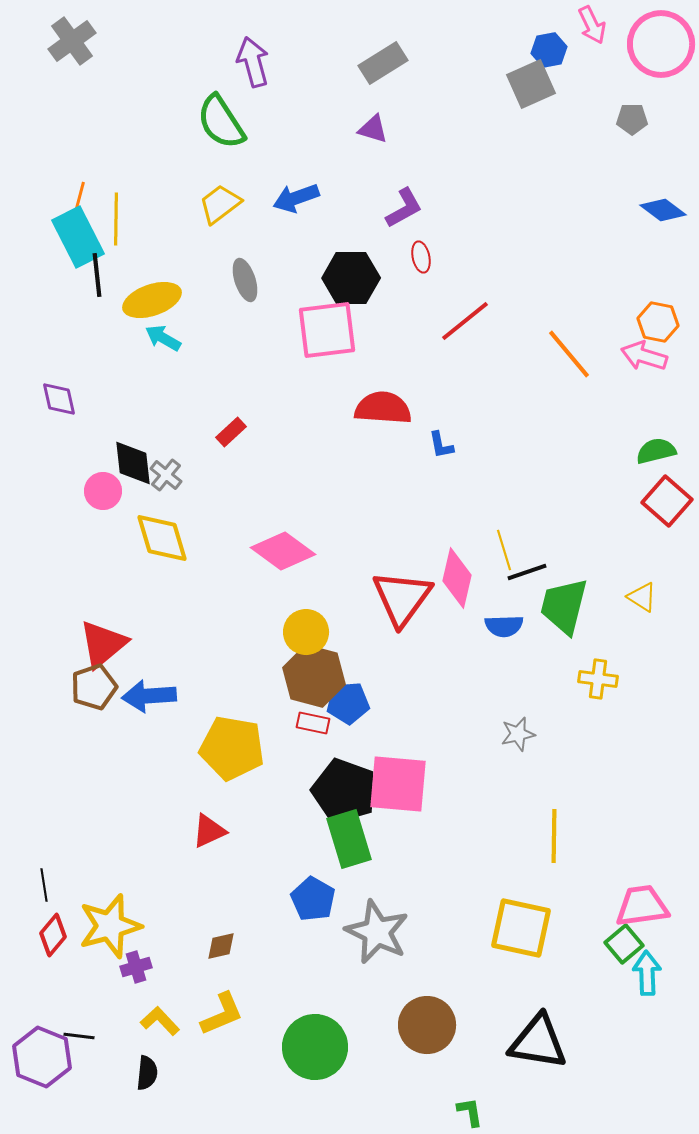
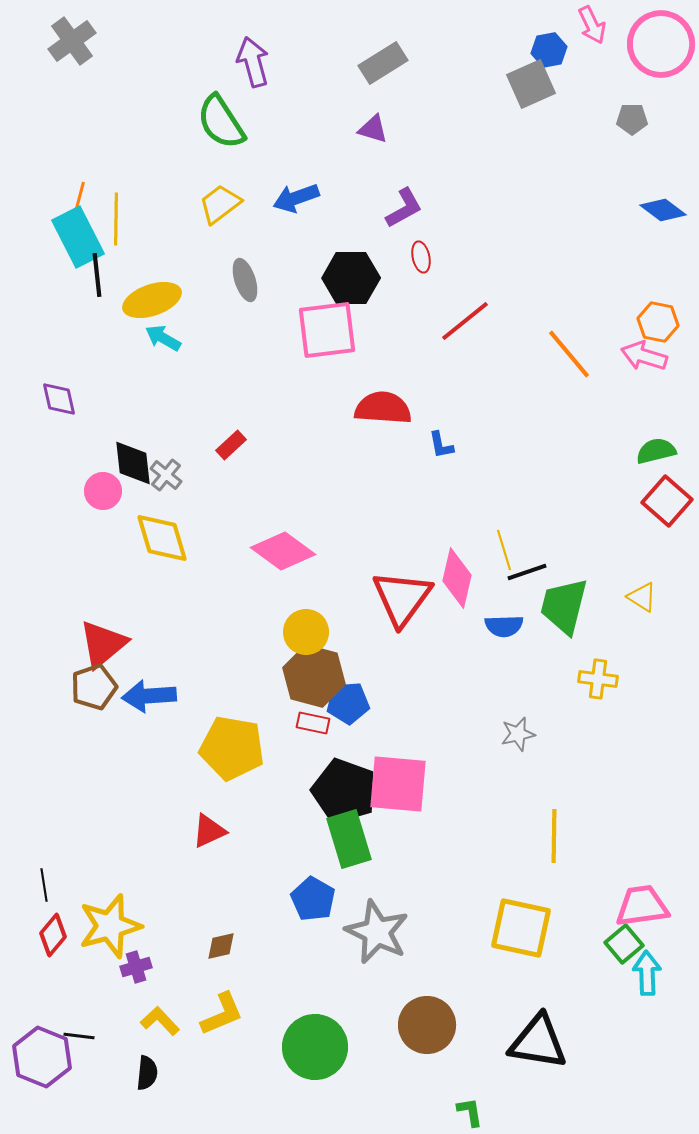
red rectangle at (231, 432): moved 13 px down
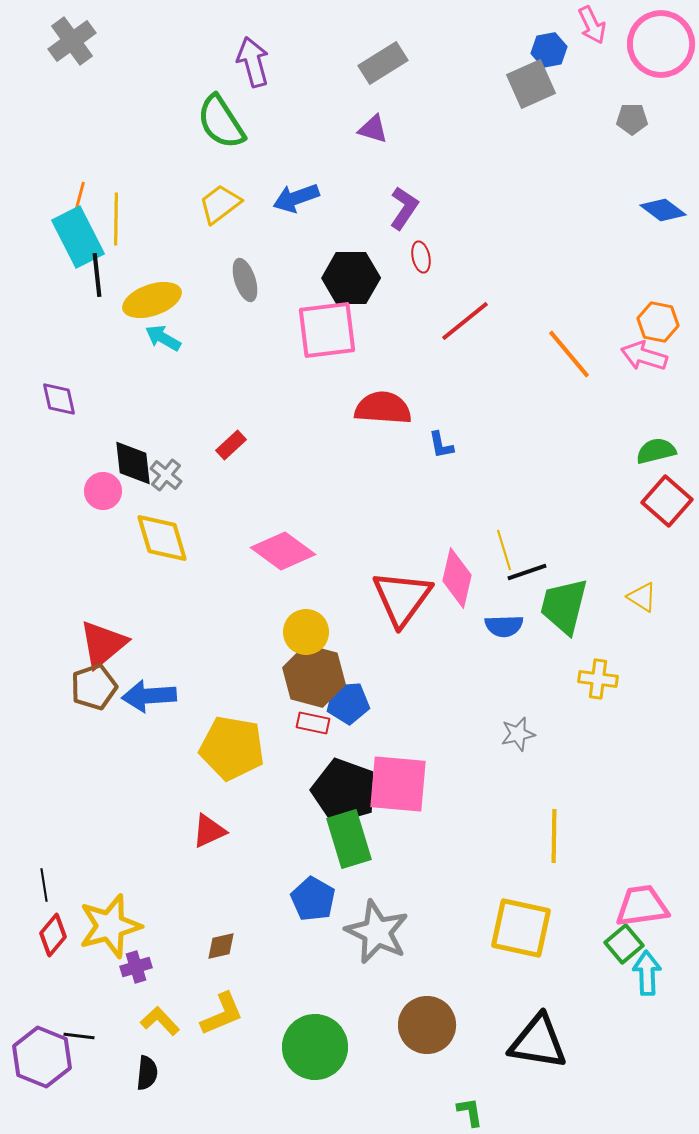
purple L-shape at (404, 208): rotated 27 degrees counterclockwise
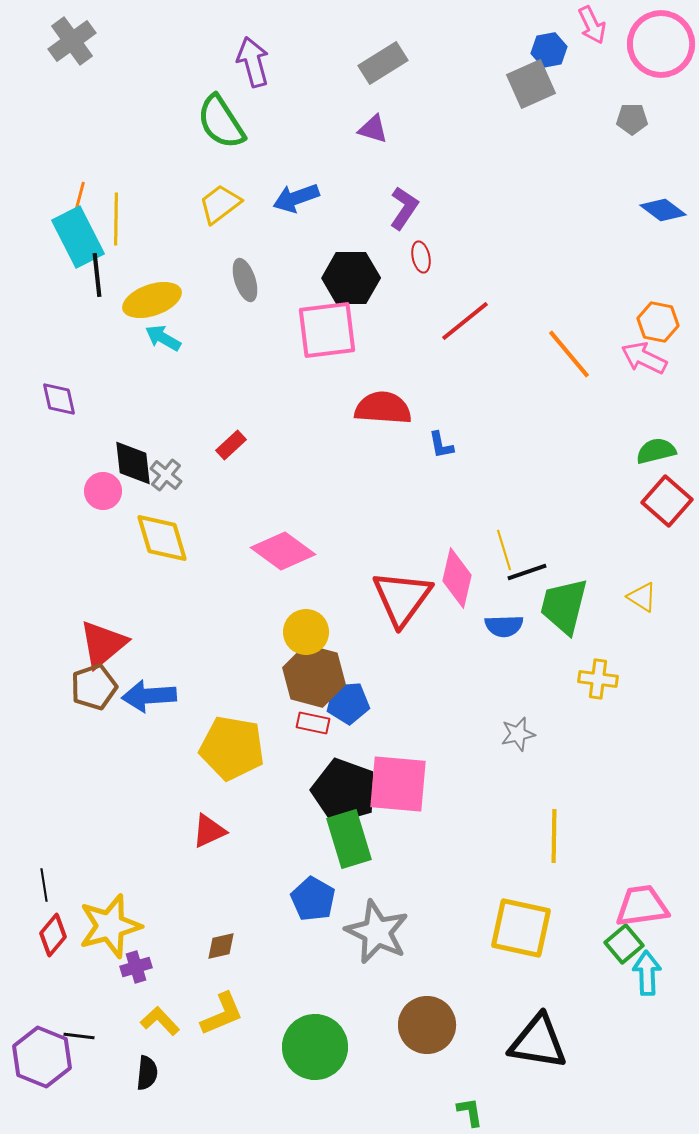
pink arrow at (644, 356): moved 2 px down; rotated 9 degrees clockwise
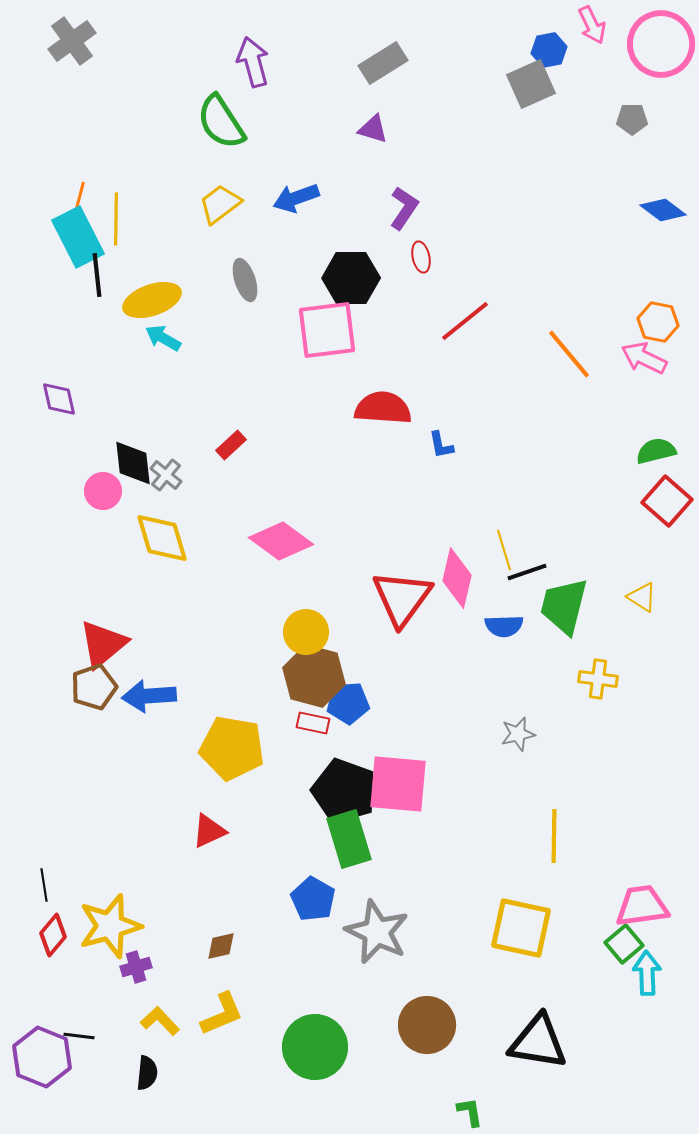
pink diamond at (283, 551): moved 2 px left, 10 px up
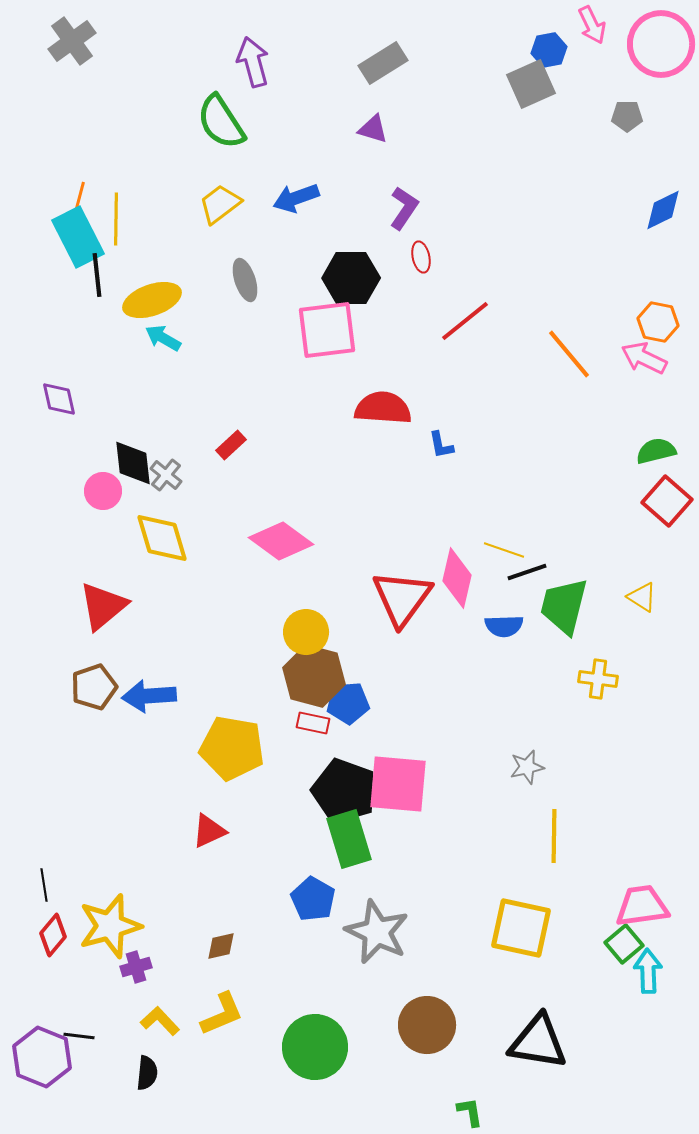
gray pentagon at (632, 119): moved 5 px left, 3 px up
blue diamond at (663, 210): rotated 63 degrees counterclockwise
yellow line at (504, 550): rotated 54 degrees counterclockwise
red triangle at (103, 644): moved 38 px up
gray star at (518, 734): moved 9 px right, 33 px down
cyan arrow at (647, 973): moved 1 px right, 2 px up
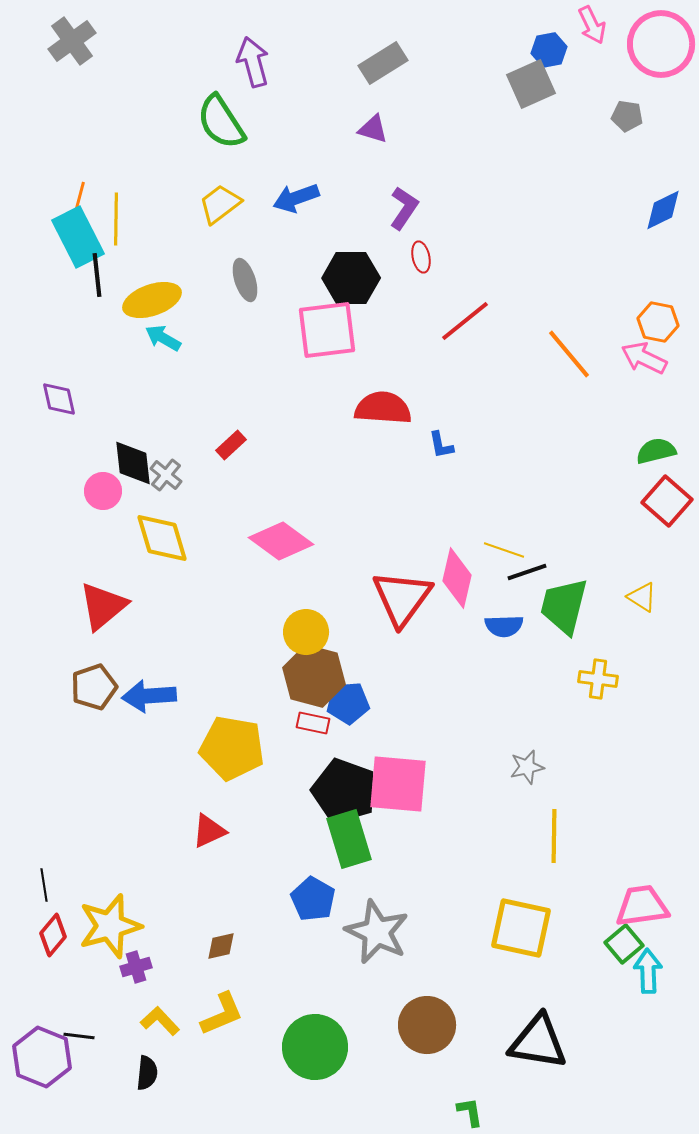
gray pentagon at (627, 116): rotated 8 degrees clockwise
